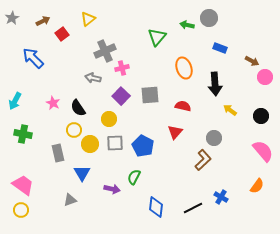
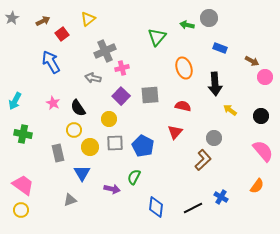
blue arrow at (33, 58): moved 18 px right, 4 px down; rotated 15 degrees clockwise
yellow circle at (90, 144): moved 3 px down
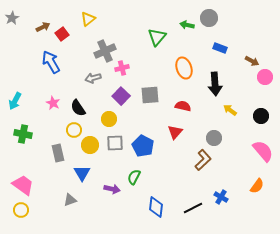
brown arrow at (43, 21): moved 6 px down
gray arrow at (93, 78): rotated 28 degrees counterclockwise
yellow circle at (90, 147): moved 2 px up
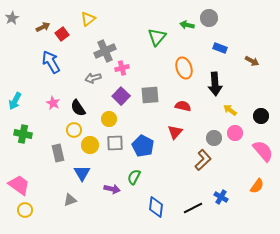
pink circle at (265, 77): moved 30 px left, 56 px down
pink trapezoid at (23, 185): moved 4 px left
yellow circle at (21, 210): moved 4 px right
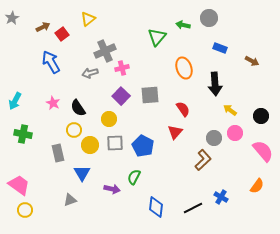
green arrow at (187, 25): moved 4 px left
gray arrow at (93, 78): moved 3 px left, 5 px up
red semicircle at (183, 106): moved 3 px down; rotated 42 degrees clockwise
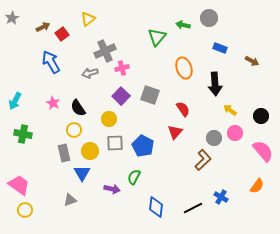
gray square at (150, 95): rotated 24 degrees clockwise
yellow circle at (90, 145): moved 6 px down
gray rectangle at (58, 153): moved 6 px right
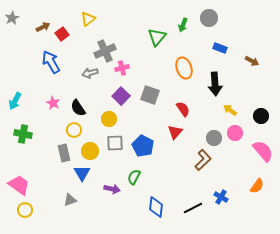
green arrow at (183, 25): rotated 80 degrees counterclockwise
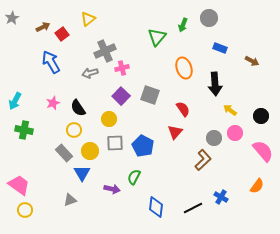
pink star at (53, 103): rotated 24 degrees clockwise
green cross at (23, 134): moved 1 px right, 4 px up
gray rectangle at (64, 153): rotated 30 degrees counterclockwise
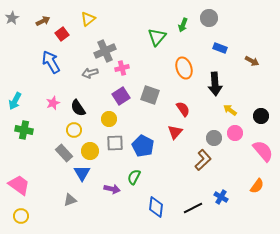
brown arrow at (43, 27): moved 6 px up
purple square at (121, 96): rotated 12 degrees clockwise
yellow circle at (25, 210): moved 4 px left, 6 px down
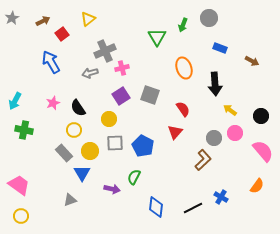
green triangle at (157, 37): rotated 12 degrees counterclockwise
